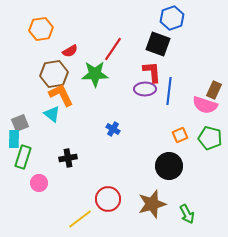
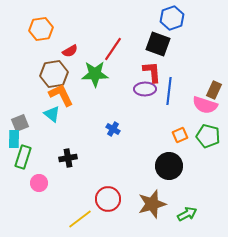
green pentagon: moved 2 px left, 2 px up
green arrow: rotated 90 degrees counterclockwise
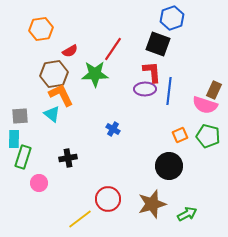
gray square: moved 7 px up; rotated 18 degrees clockwise
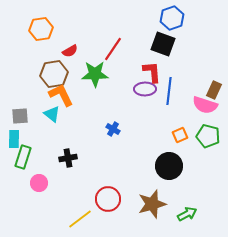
black square: moved 5 px right
